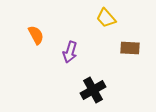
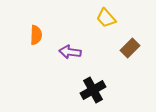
orange semicircle: rotated 30 degrees clockwise
brown rectangle: rotated 48 degrees counterclockwise
purple arrow: rotated 80 degrees clockwise
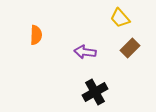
yellow trapezoid: moved 14 px right
purple arrow: moved 15 px right
black cross: moved 2 px right, 2 px down
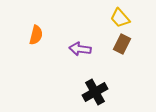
orange semicircle: rotated 12 degrees clockwise
brown rectangle: moved 8 px left, 4 px up; rotated 18 degrees counterclockwise
purple arrow: moved 5 px left, 3 px up
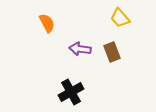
orange semicircle: moved 11 px right, 12 px up; rotated 42 degrees counterclockwise
brown rectangle: moved 10 px left, 8 px down; rotated 48 degrees counterclockwise
black cross: moved 24 px left
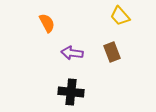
yellow trapezoid: moved 2 px up
purple arrow: moved 8 px left, 4 px down
black cross: rotated 35 degrees clockwise
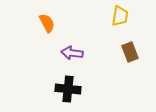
yellow trapezoid: rotated 130 degrees counterclockwise
brown rectangle: moved 18 px right
black cross: moved 3 px left, 3 px up
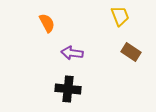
yellow trapezoid: rotated 30 degrees counterclockwise
brown rectangle: moved 1 px right; rotated 36 degrees counterclockwise
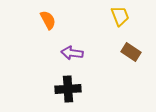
orange semicircle: moved 1 px right, 3 px up
black cross: rotated 10 degrees counterclockwise
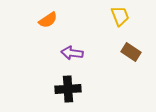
orange semicircle: rotated 84 degrees clockwise
